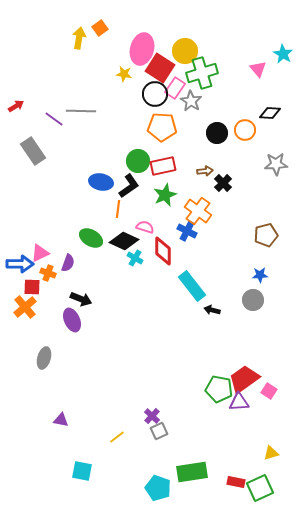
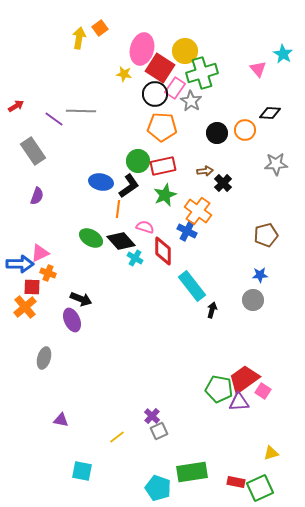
black diamond at (124, 241): moved 3 px left; rotated 24 degrees clockwise
purple semicircle at (68, 263): moved 31 px left, 67 px up
black arrow at (212, 310): rotated 91 degrees clockwise
pink square at (269, 391): moved 6 px left
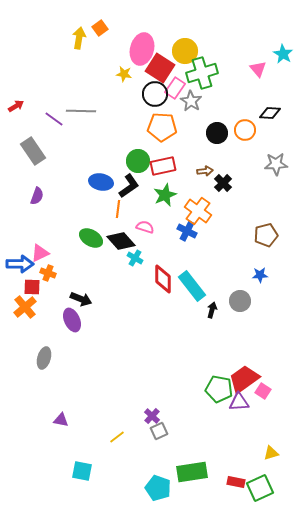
red diamond at (163, 251): moved 28 px down
gray circle at (253, 300): moved 13 px left, 1 px down
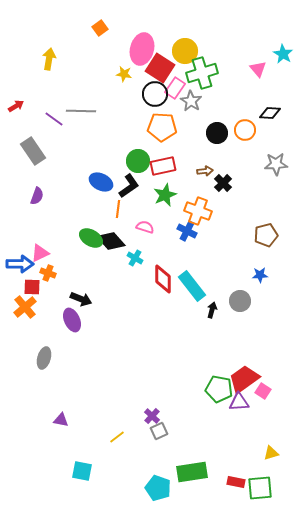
yellow arrow at (79, 38): moved 30 px left, 21 px down
blue ellipse at (101, 182): rotated 15 degrees clockwise
orange cross at (198, 211): rotated 16 degrees counterclockwise
black diamond at (121, 241): moved 10 px left
green square at (260, 488): rotated 20 degrees clockwise
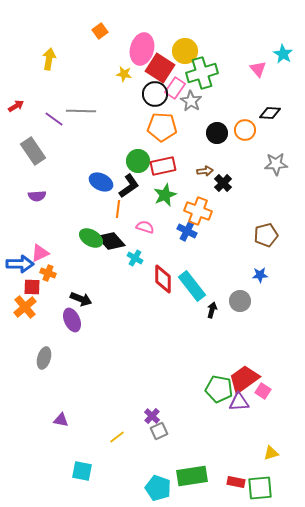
orange square at (100, 28): moved 3 px down
purple semicircle at (37, 196): rotated 66 degrees clockwise
green rectangle at (192, 472): moved 4 px down
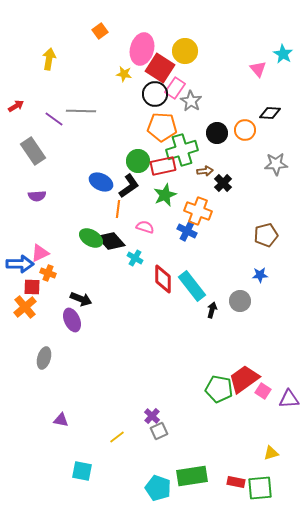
green cross at (202, 73): moved 20 px left, 77 px down
purple triangle at (239, 402): moved 50 px right, 3 px up
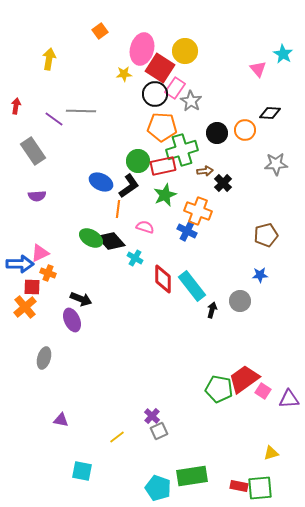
yellow star at (124, 74): rotated 14 degrees counterclockwise
red arrow at (16, 106): rotated 49 degrees counterclockwise
red rectangle at (236, 482): moved 3 px right, 4 px down
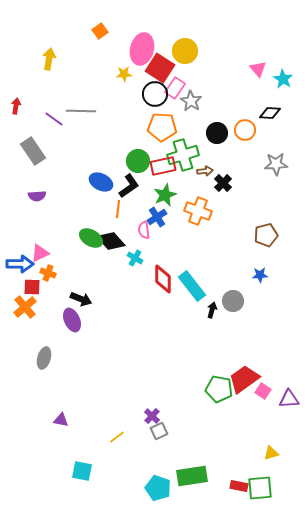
cyan star at (283, 54): moved 25 px down
green cross at (182, 150): moved 1 px right, 5 px down
pink semicircle at (145, 227): moved 1 px left, 3 px down; rotated 114 degrees counterclockwise
blue cross at (187, 231): moved 30 px left, 14 px up; rotated 30 degrees clockwise
gray circle at (240, 301): moved 7 px left
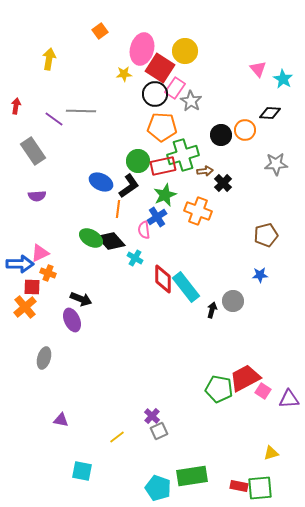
black circle at (217, 133): moved 4 px right, 2 px down
cyan rectangle at (192, 286): moved 6 px left, 1 px down
red trapezoid at (244, 379): moved 1 px right, 1 px up; rotated 8 degrees clockwise
